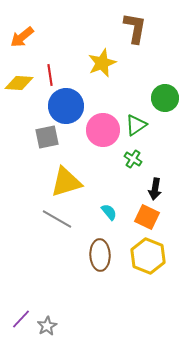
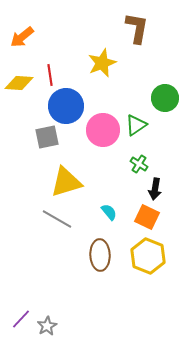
brown L-shape: moved 2 px right
green cross: moved 6 px right, 5 px down
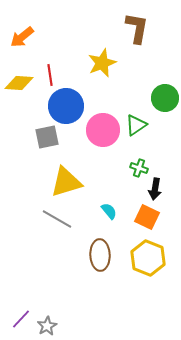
green cross: moved 4 px down; rotated 12 degrees counterclockwise
cyan semicircle: moved 1 px up
yellow hexagon: moved 2 px down
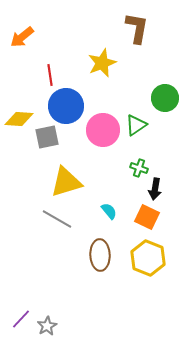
yellow diamond: moved 36 px down
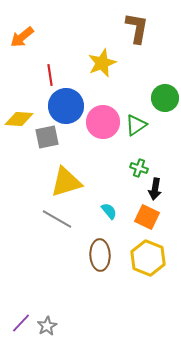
pink circle: moved 8 px up
purple line: moved 4 px down
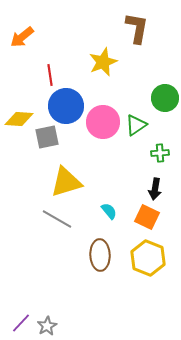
yellow star: moved 1 px right, 1 px up
green cross: moved 21 px right, 15 px up; rotated 24 degrees counterclockwise
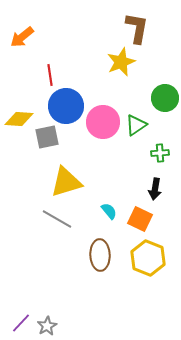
yellow star: moved 18 px right
orange square: moved 7 px left, 2 px down
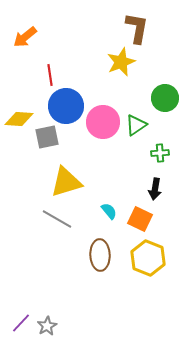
orange arrow: moved 3 px right
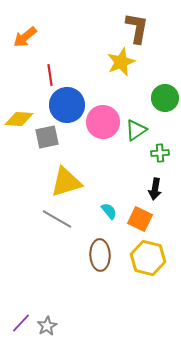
blue circle: moved 1 px right, 1 px up
green triangle: moved 5 px down
yellow hexagon: rotated 8 degrees counterclockwise
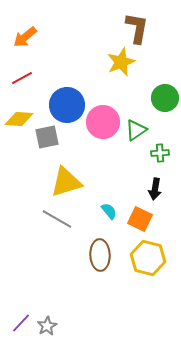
red line: moved 28 px left, 3 px down; rotated 70 degrees clockwise
